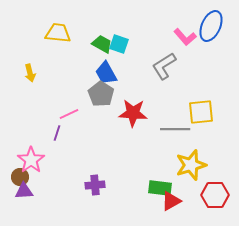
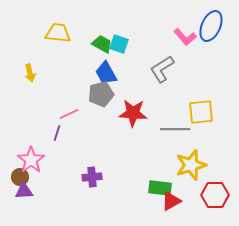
gray L-shape: moved 2 px left, 3 px down
gray pentagon: rotated 25 degrees clockwise
purple cross: moved 3 px left, 8 px up
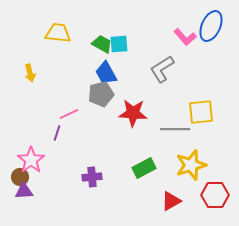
cyan square: rotated 24 degrees counterclockwise
green rectangle: moved 16 px left, 20 px up; rotated 35 degrees counterclockwise
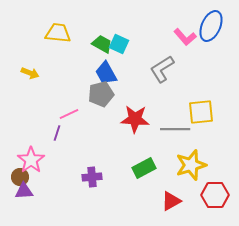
cyan square: rotated 30 degrees clockwise
yellow arrow: rotated 54 degrees counterclockwise
red star: moved 2 px right, 6 px down
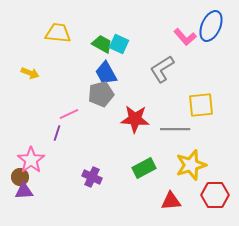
yellow square: moved 7 px up
purple cross: rotated 30 degrees clockwise
red triangle: rotated 25 degrees clockwise
